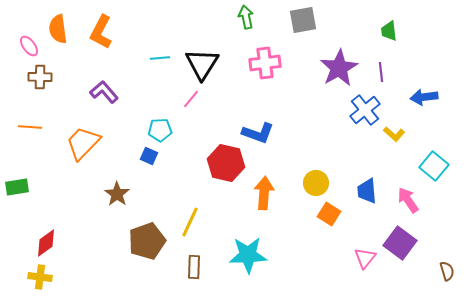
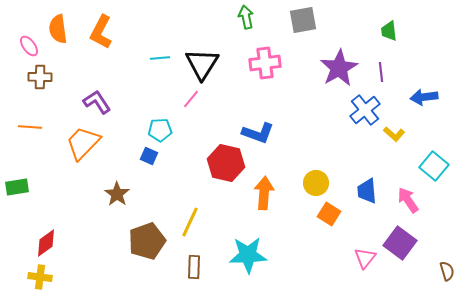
purple L-shape: moved 7 px left, 10 px down; rotated 8 degrees clockwise
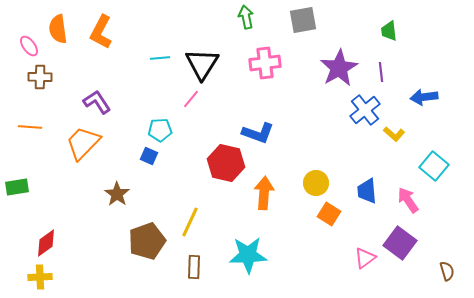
pink triangle: rotated 15 degrees clockwise
yellow cross: rotated 10 degrees counterclockwise
